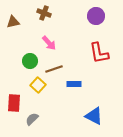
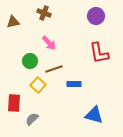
blue triangle: moved 1 px up; rotated 12 degrees counterclockwise
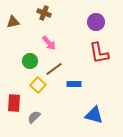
purple circle: moved 6 px down
brown line: rotated 18 degrees counterclockwise
gray semicircle: moved 2 px right, 2 px up
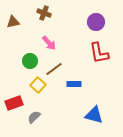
red rectangle: rotated 66 degrees clockwise
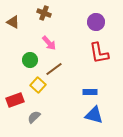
brown triangle: rotated 40 degrees clockwise
green circle: moved 1 px up
blue rectangle: moved 16 px right, 8 px down
red rectangle: moved 1 px right, 3 px up
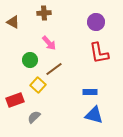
brown cross: rotated 24 degrees counterclockwise
